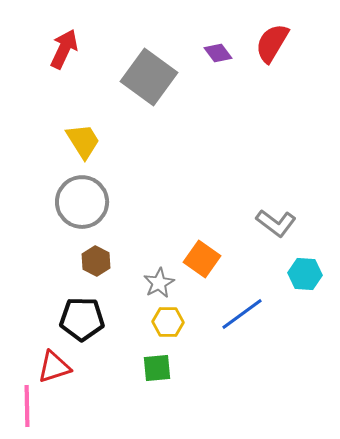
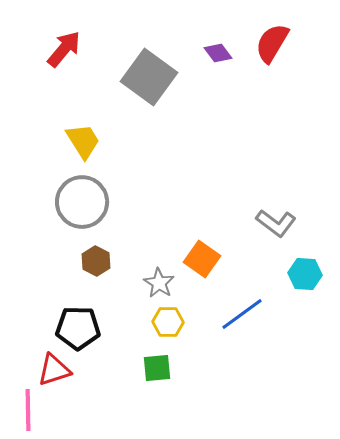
red arrow: rotated 15 degrees clockwise
gray star: rotated 12 degrees counterclockwise
black pentagon: moved 4 px left, 9 px down
red triangle: moved 3 px down
pink line: moved 1 px right, 4 px down
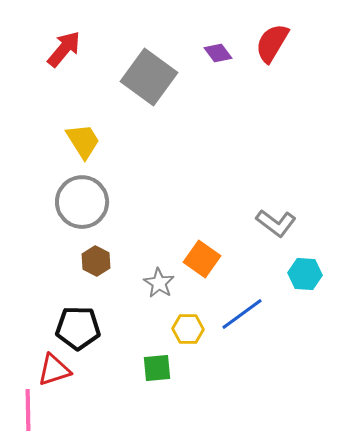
yellow hexagon: moved 20 px right, 7 px down
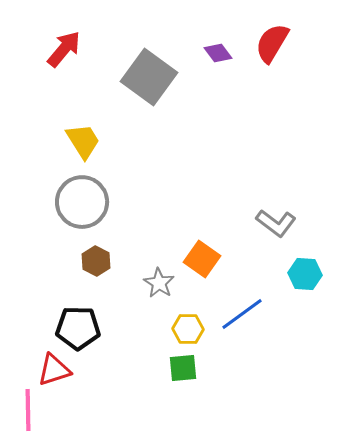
green square: moved 26 px right
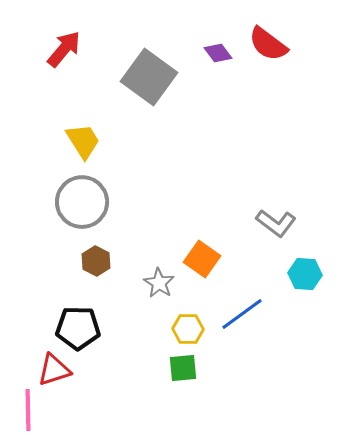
red semicircle: moved 4 px left, 1 px down; rotated 84 degrees counterclockwise
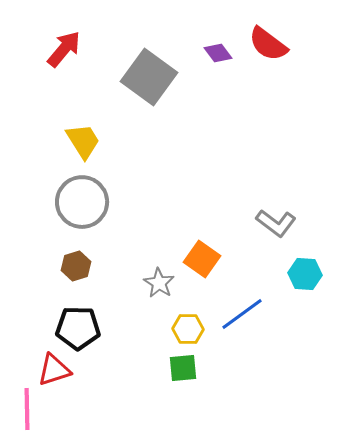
brown hexagon: moved 20 px left, 5 px down; rotated 16 degrees clockwise
pink line: moved 1 px left, 1 px up
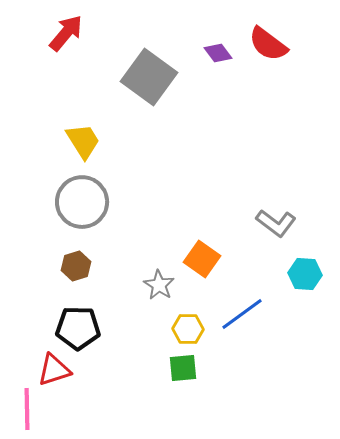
red arrow: moved 2 px right, 16 px up
gray star: moved 2 px down
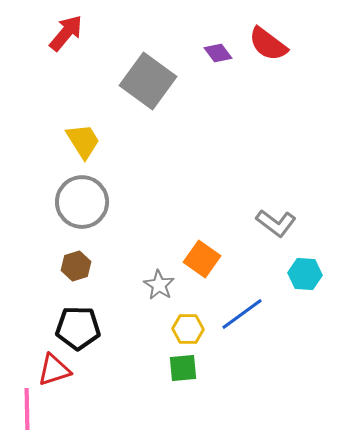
gray square: moved 1 px left, 4 px down
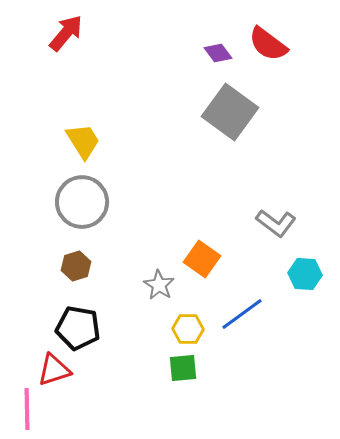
gray square: moved 82 px right, 31 px down
black pentagon: rotated 9 degrees clockwise
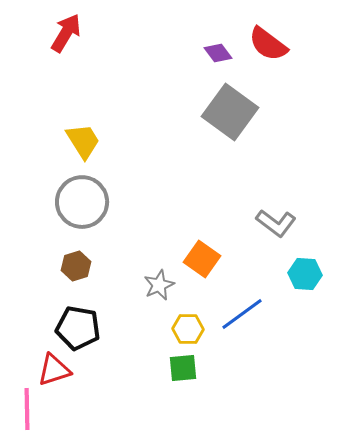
red arrow: rotated 9 degrees counterclockwise
gray star: rotated 16 degrees clockwise
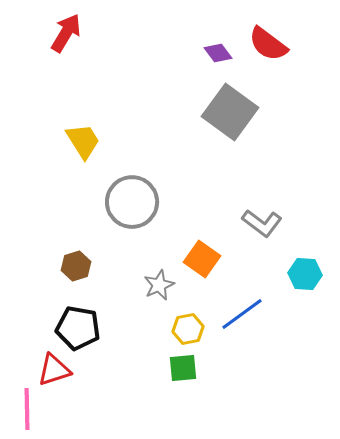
gray circle: moved 50 px right
gray L-shape: moved 14 px left
yellow hexagon: rotated 12 degrees counterclockwise
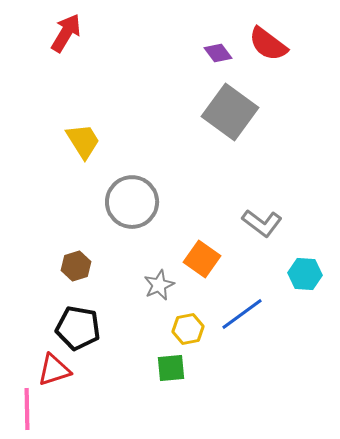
green square: moved 12 px left
